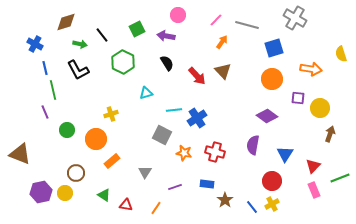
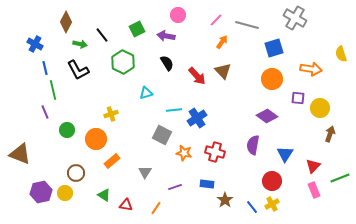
brown diamond at (66, 22): rotated 45 degrees counterclockwise
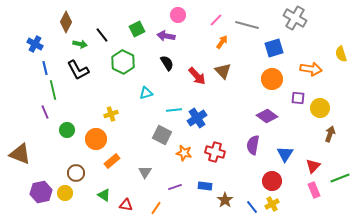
blue rectangle at (207, 184): moved 2 px left, 2 px down
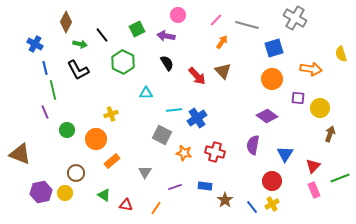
cyan triangle at (146, 93): rotated 16 degrees clockwise
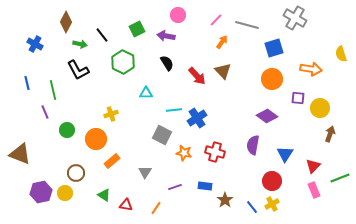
blue line at (45, 68): moved 18 px left, 15 px down
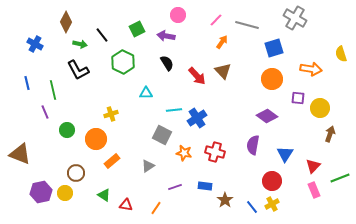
gray triangle at (145, 172): moved 3 px right, 6 px up; rotated 24 degrees clockwise
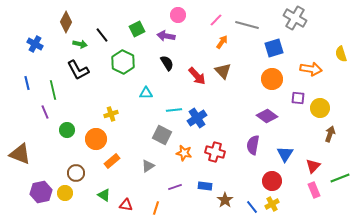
orange line at (156, 208): rotated 16 degrees counterclockwise
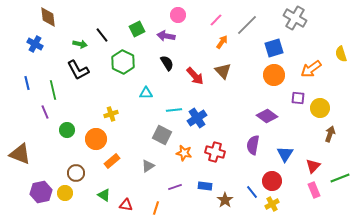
brown diamond at (66, 22): moved 18 px left, 5 px up; rotated 35 degrees counterclockwise
gray line at (247, 25): rotated 60 degrees counterclockwise
orange arrow at (311, 69): rotated 135 degrees clockwise
red arrow at (197, 76): moved 2 px left
orange circle at (272, 79): moved 2 px right, 4 px up
blue line at (252, 207): moved 15 px up
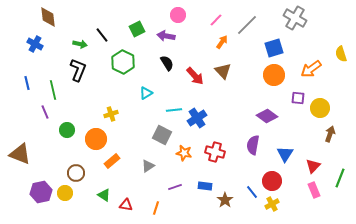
black L-shape at (78, 70): rotated 130 degrees counterclockwise
cyan triangle at (146, 93): rotated 32 degrees counterclockwise
green line at (340, 178): rotated 48 degrees counterclockwise
